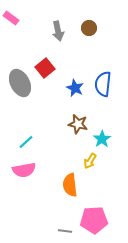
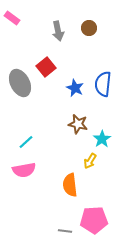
pink rectangle: moved 1 px right
red square: moved 1 px right, 1 px up
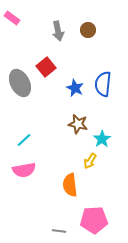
brown circle: moved 1 px left, 2 px down
cyan line: moved 2 px left, 2 px up
gray line: moved 6 px left
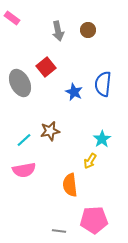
blue star: moved 1 px left, 4 px down
brown star: moved 28 px left, 7 px down; rotated 24 degrees counterclockwise
